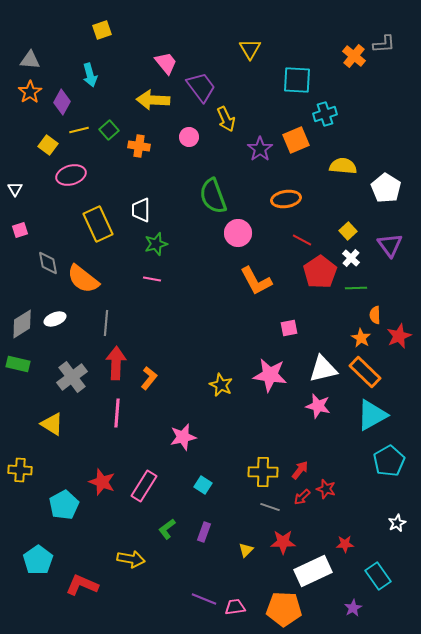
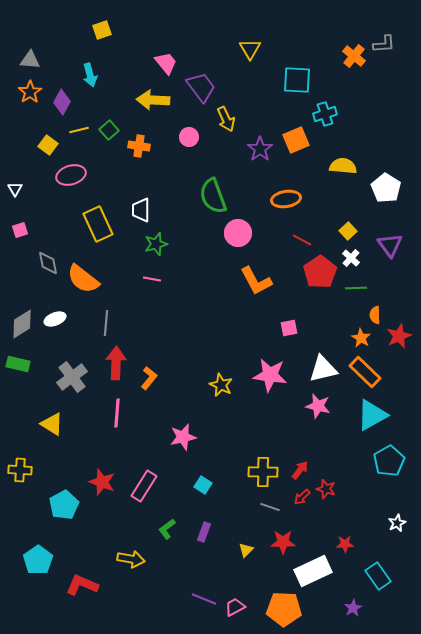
pink trapezoid at (235, 607): rotated 20 degrees counterclockwise
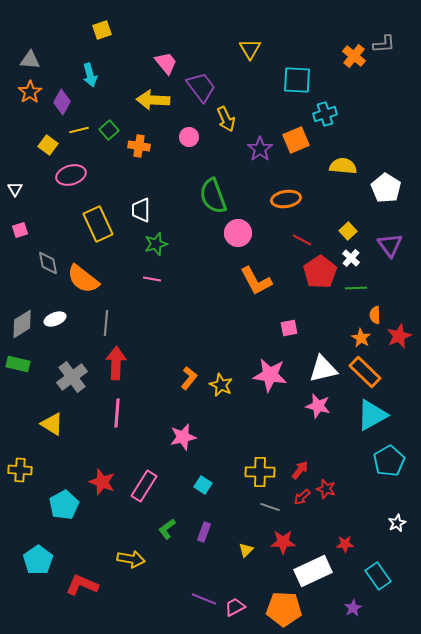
orange L-shape at (149, 378): moved 40 px right
yellow cross at (263, 472): moved 3 px left
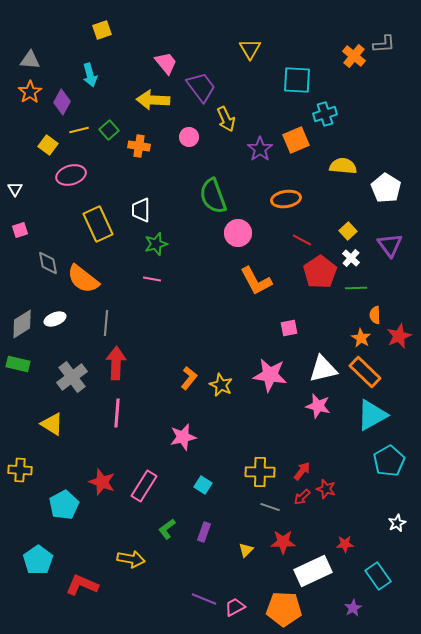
red arrow at (300, 470): moved 2 px right, 1 px down
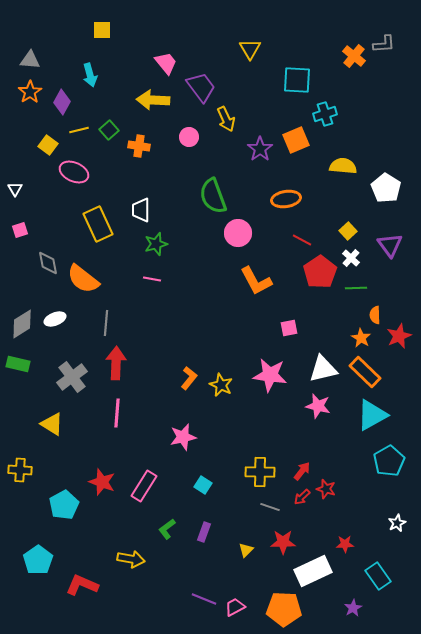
yellow square at (102, 30): rotated 18 degrees clockwise
pink ellipse at (71, 175): moved 3 px right, 3 px up; rotated 40 degrees clockwise
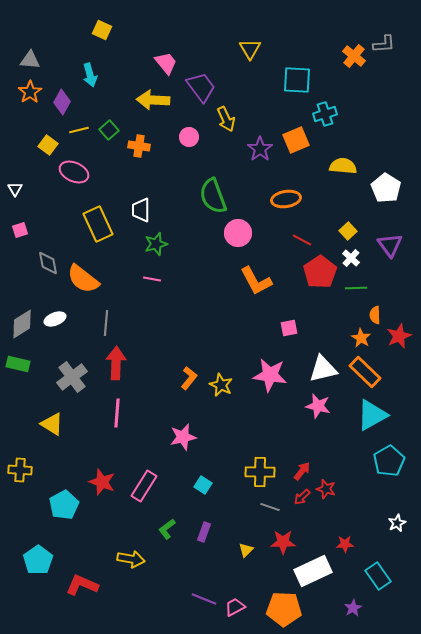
yellow square at (102, 30): rotated 24 degrees clockwise
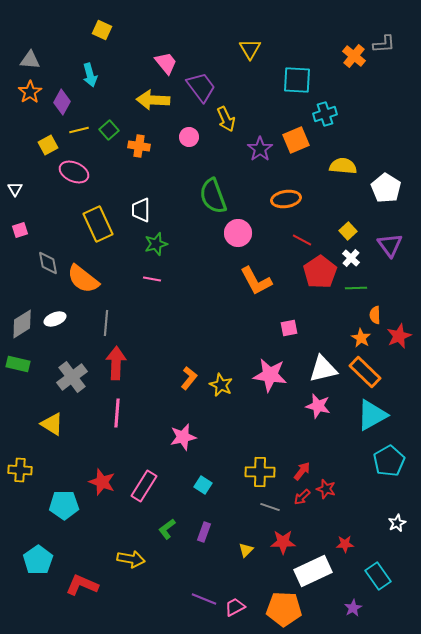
yellow square at (48, 145): rotated 24 degrees clockwise
cyan pentagon at (64, 505): rotated 28 degrees clockwise
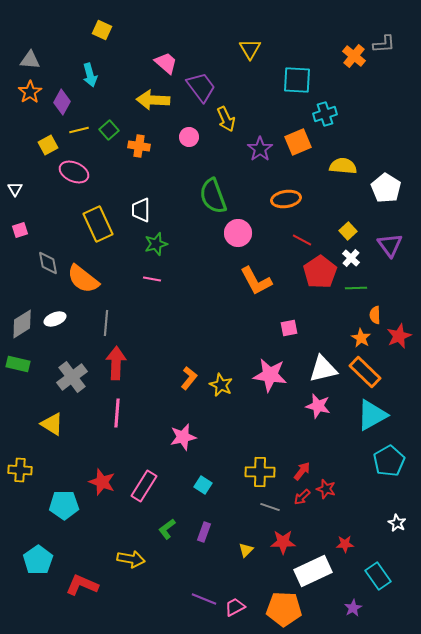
pink trapezoid at (166, 63): rotated 10 degrees counterclockwise
orange square at (296, 140): moved 2 px right, 2 px down
white star at (397, 523): rotated 18 degrees counterclockwise
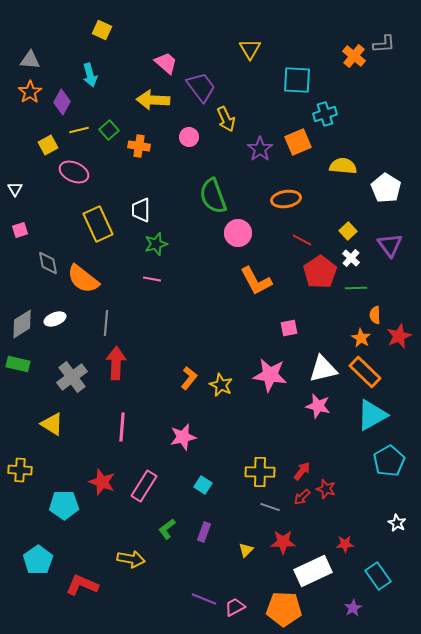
pink line at (117, 413): moved 5 px right, 14 px down
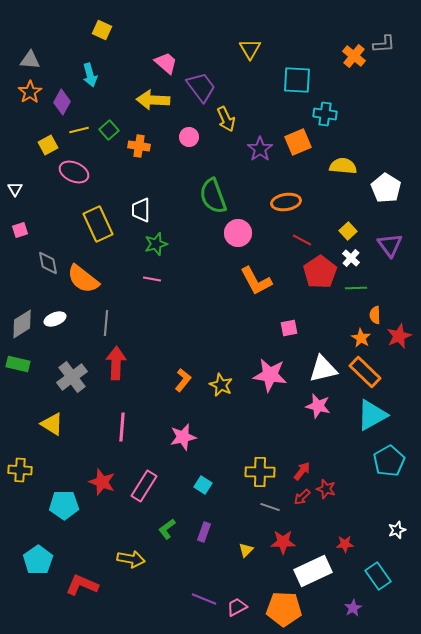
cyan cross at (325, 114): rotated 25 degrees clockwise
orange ellipse at (286, 199): moved 3 px down
orange L-shape at (189, 378): moved 6 px left, 2 px down
white star at (397, 523): moved 7 px down; rotated 24 degrees clockwise
pink trapezoid at (235, 607): moved 2 px right
